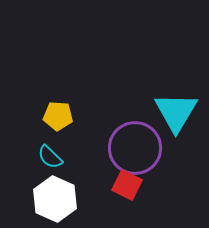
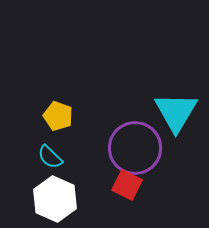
yellow pentagon: rotated 16 degrees clockwise
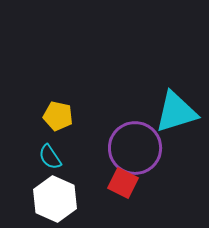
cyan triangle: rotated 42 degrees clockwise
yellow pentagon: rotated 8 degrees counterclockwise
cyan semicircle: rotated 12 degrees clockwise
red square: moved 4 px left, 2 px up
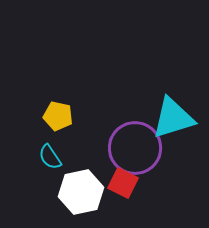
cyan triangle: moved 3 px left, 6 px down
white hexagon: moved 26 px right, 7 px up; rotated 24 degrees clockwise
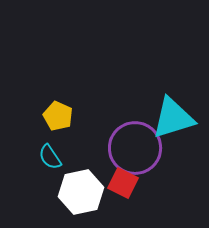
yellow pentagon: rotated 12 degrees clockwise
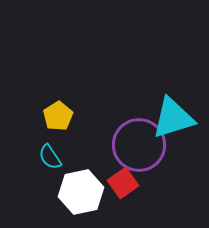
yellow pentagon: rotated 16 degrees clockwise
purple circle: moved 4 px right, 3 px up
red square: rotated 28 degrees clockwise
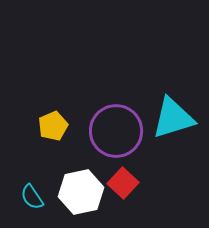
yellow pentagon: moved 5 px left, 10 px down; rotated 8 degrees clockwise
purple circle: moved 23 px left, 14 px up
cyan semicircle: moved 18 px left, 40 px down
red square: rotated 12 degrees counterclockwise
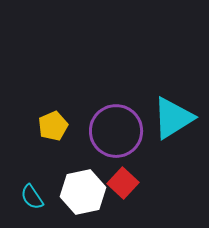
cyan triangle: rotated 15 degrees counterclockwise
white hexagon: moved 2 px right
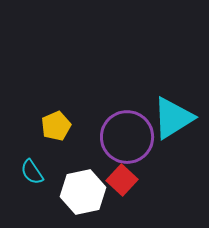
yellow pentagon: moved 3 px right
purple circle: moved 11 px right, 6 px down
red square: moved 1 px left, 3 px up
cyan semicircle: moved 25 px up
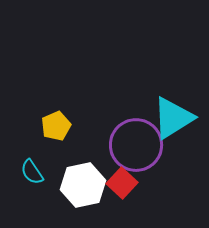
purple circle: moved 9 px right, 8 px down
red square: moved 3 px down
white hexagon: moved 7 px up
